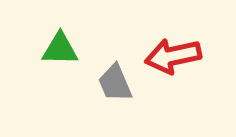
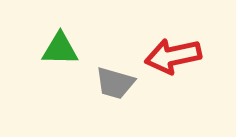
gray trapezoid: rotated 51 degrees counterclockwise
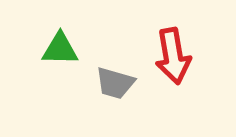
red arrow: rotated 88 degrees counterclockwise
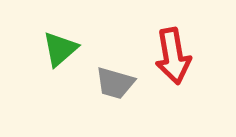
green triangle: rotated 42 degrees counterclockwise
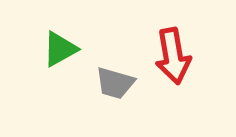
green triangle: rotated 12 degrees clockwise
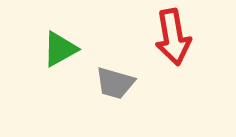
red arrow: moved 19 px up
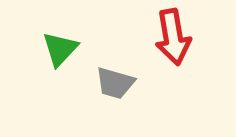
green triangle: rotated 18 degrees counterclockwise
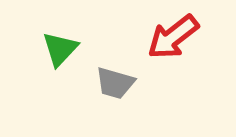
red arrow: rotated 62 degrees clockwise
